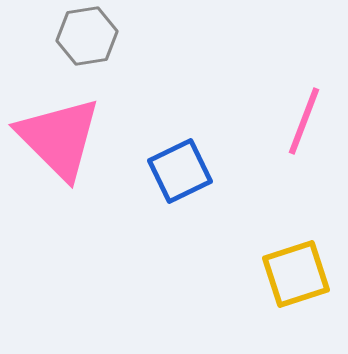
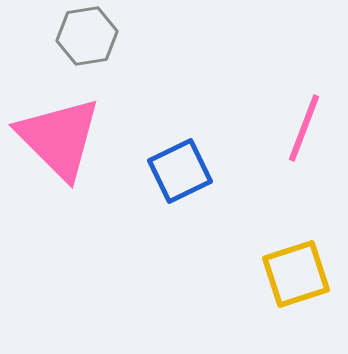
pink line: moved 7 px down
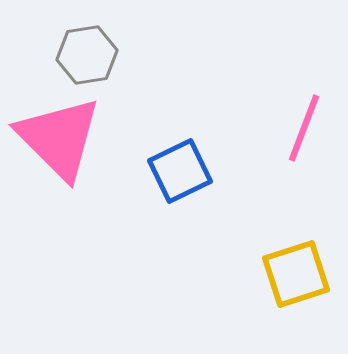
gray hexagon: moved 19 px down
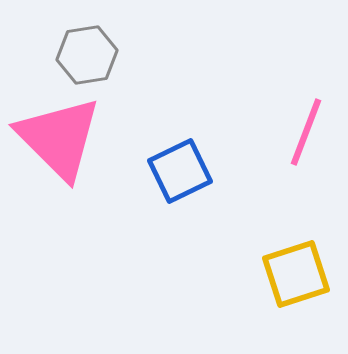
pink line: moved 2 px right, 4 px down
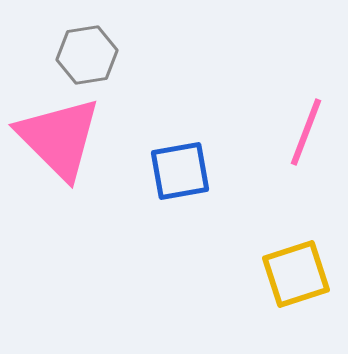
blue square: rotated 16 degrees clockwise
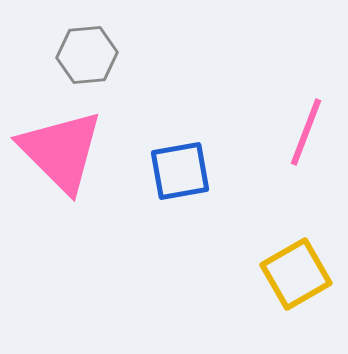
gray hexagon: rotated 4 degrees clockwise
pink triangle: moved 2 px right, 13 px down
yellow square: rotated 12 degrees counterclockwise
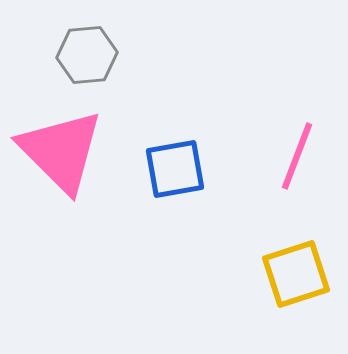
pink line: moved 9 px left, 24 px down
blue square: moved 5 px left, 2 px up
yellow square: rotated 12 degrees clockwise
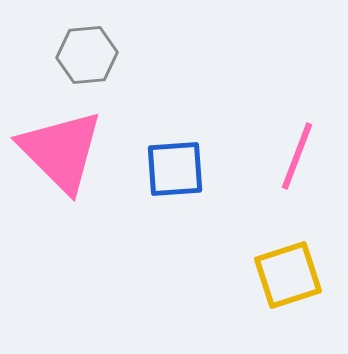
blue square: rotated 6 degrees clockwise
yellow square: moved 8 px left, 1 px down
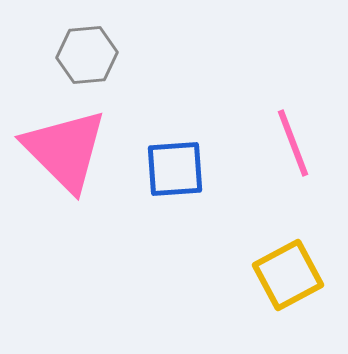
pink triangle: moved 4 px right, 1 px up
pink line: moved 4 px left, 13 px up; rotated 42 degrees counterclockwise
yellow square: rotated 10 degrees counterclockwise
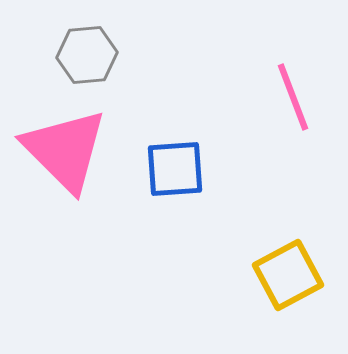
pink line: moved 46 px up
